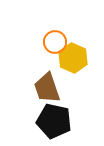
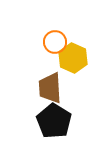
brown trapezoid: moved 3 px right; rotated 16 degrees clockwise
black pentagon: rotated 20 degrees clockwise
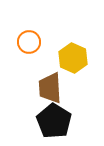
orange circle: moved 26 px left
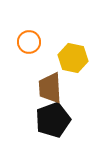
yellow hexagon: rotated 12 degrees counterclockwise
black pentagon: moved 1 px left, 1 px up; rotated 20 degrees clockwise
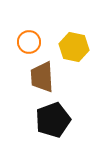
yellow hexagon: moved 1 px right, 11 px up
brown trapezoid: moved 8 px left, 11 px up
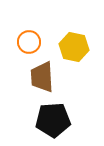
black pentagon: rotated 16 degrees clockwise
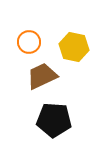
brown trapezoid: moved 1 px up; rotated 68 degrees clockwise
black pentagon: moved 1 px right; rotated 8 degrees clockwise
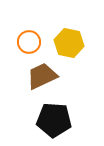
yellow hexagon: moved 5 px left, 4 px up
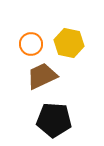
orange circle: moved 2 px right, 2 px down
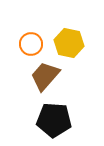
brown trapezoid: moved 3 px right; rotated 24 degrees counterclockwise
